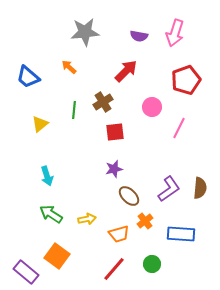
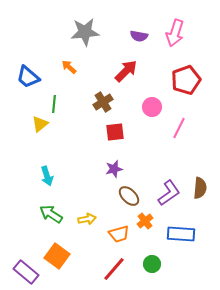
green line: moved 20 px left, 6 px up
purple L-shape: moved 4 px down
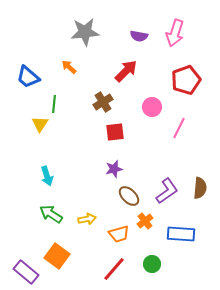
yellow triangle: rotated 18 degrees counterclockwise
purple L-shape: moved 2 px left, 2 px up
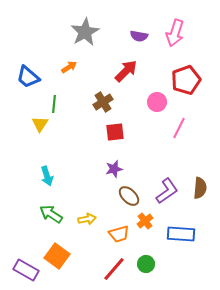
gray star: rotated 24 degrees counterclockwise
orange arrow: rotated 105 degrees clockwise
pink circle: moved 5 px right, 5 px up
green circle: moved 6 px left
purple rectangle: moved 2 px up; rotated 10 degrees counterclockwise
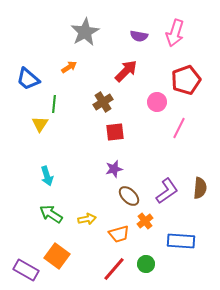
blue trapezoid: moved 2 px down
blue rectangle: moved 7 px down
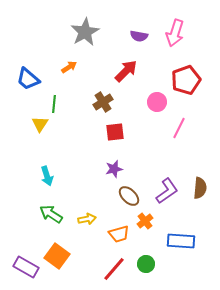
purple rectangle: moved 3 px up
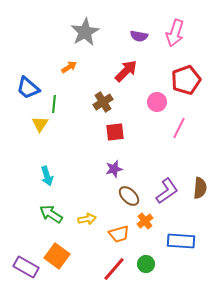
blue trapezoid: moved 9 px down
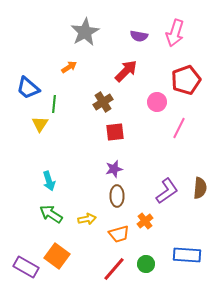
cyan arrow: moved 2 px right, 5 px down
brown ellipse: moved 12 px left; rotated 45 degrees clockwise
blue rectangle: moved 6 px right, 14 px down
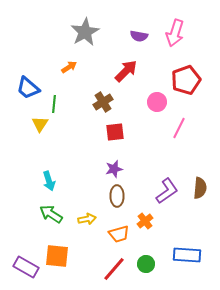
orange square: rotated 30 degrees counterclockwise
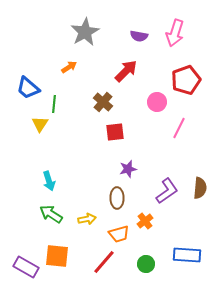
brown cross: rotated 18 degrees counterclockwise
purple star: moved 14 px right
brown ellipse: moved 2 px down
red line: moved 10 px left, 7 px up
